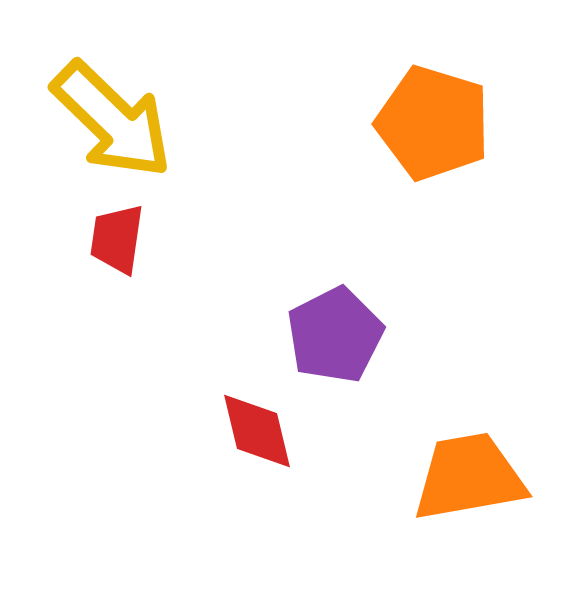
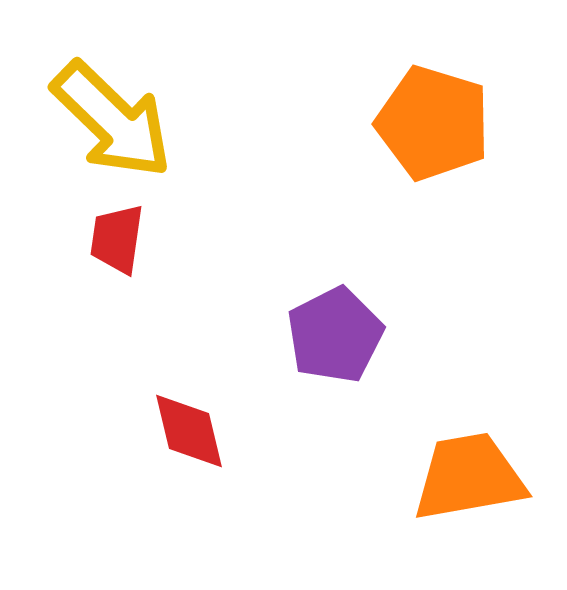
red diamond: moved 68 px left
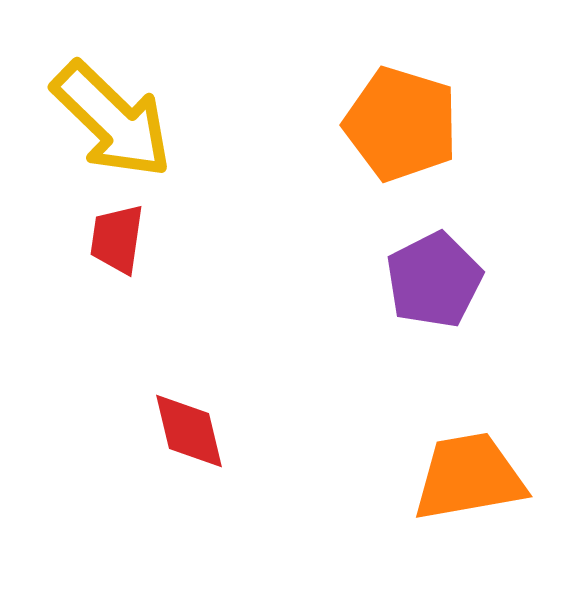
orange pentagon: moved 32 px left, 1 px down
purple pentagon: moved 99 px right, 55 px up
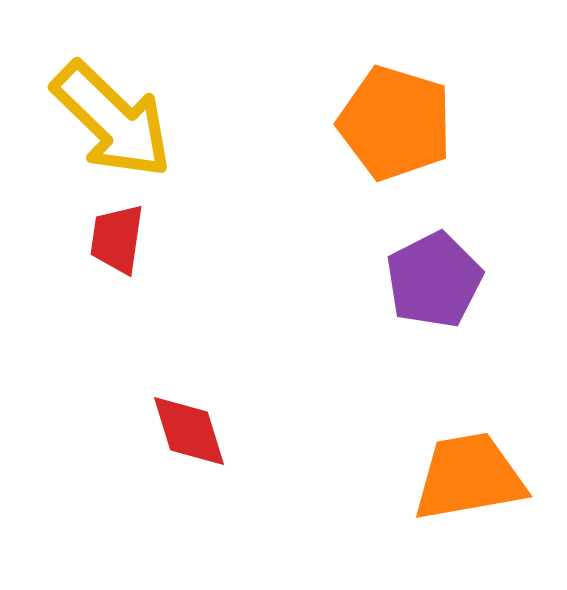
orange pentagon: moved 6 px left, 1 px up
red diamond: rotated 4 degrees counterclockwise
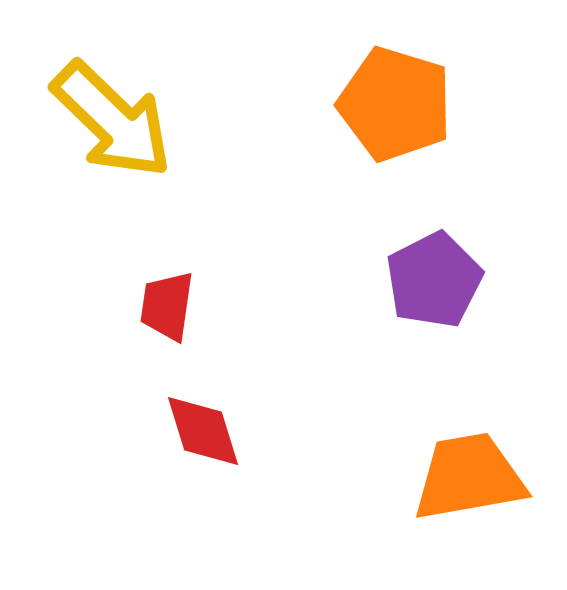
orange pentagon: moved 19 px up
red trapezoid: moved 50 px right, 67 px down
red diamond: moved 14 px right
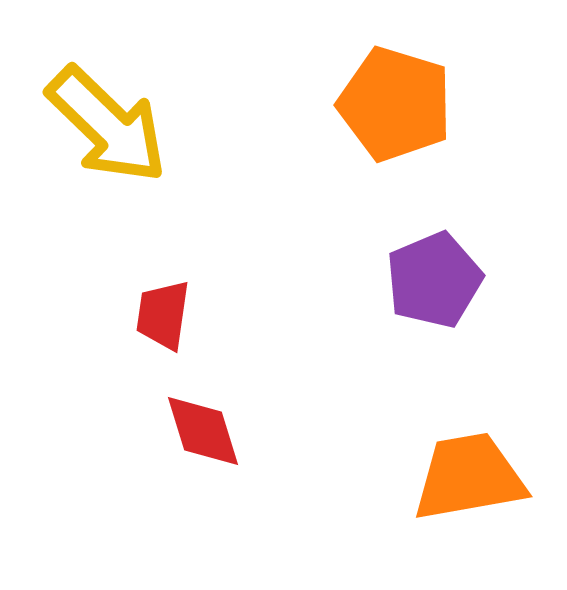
yellow arrow: moved 5 px left, 5 px down
purple pentagon: rotated 4 degrees clockwise
red trapezoid: moved 4 px left, 9 px down
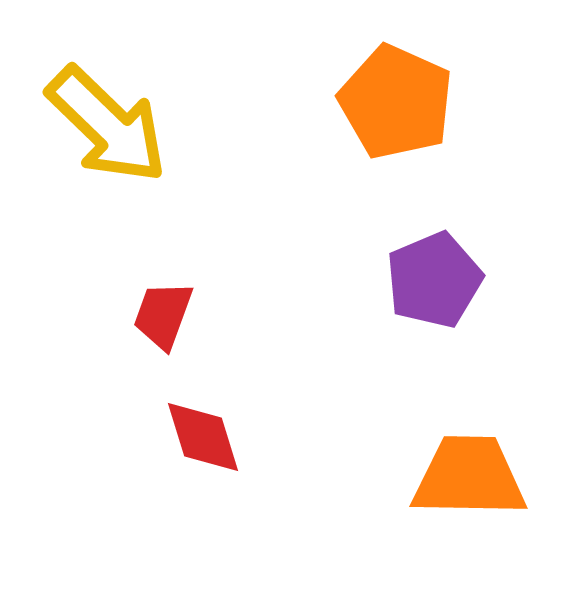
orange pentagon: moved 1 px right, 2 px up; rotated 7 degrees clockwise
red trapezoid: rotated 12 degrees clockwise
red diamond: moved 6 px down
orange trapezoid: rotated 11 degrees clockwise
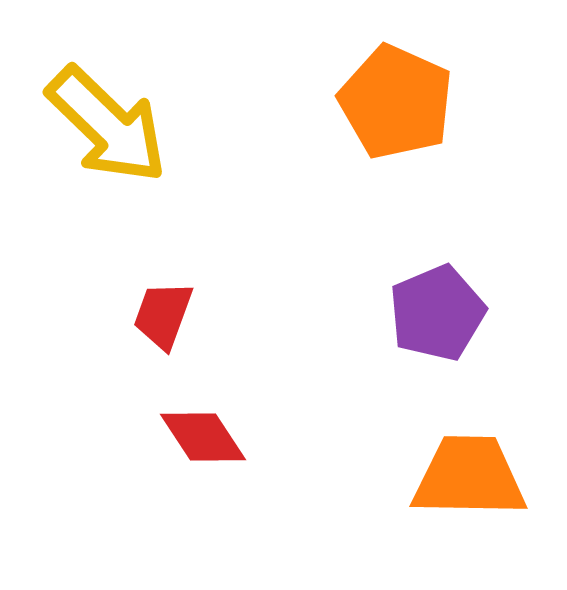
purple pentagon: moved 3 px right, 33 px down
red diamond: rotated 16 degrees counterclockwise
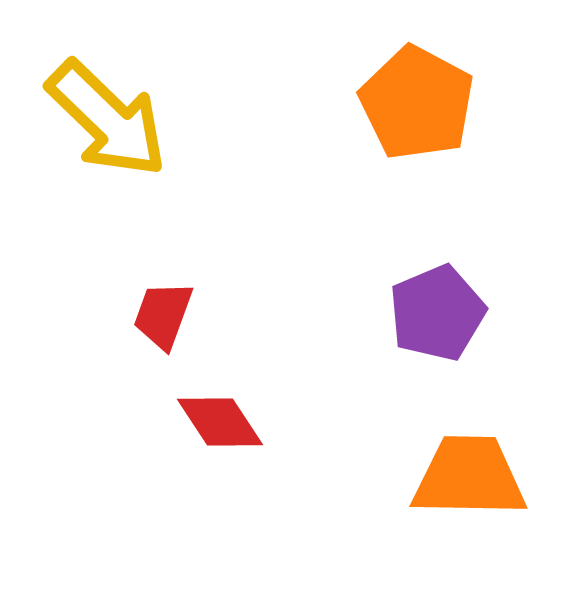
orange pentagon: moved 21 px right, 1 px down; rotated 4 degrees clockwise
yellow arrow: moved 6 px up
red diamond: moved 17 px right, 15 px up
